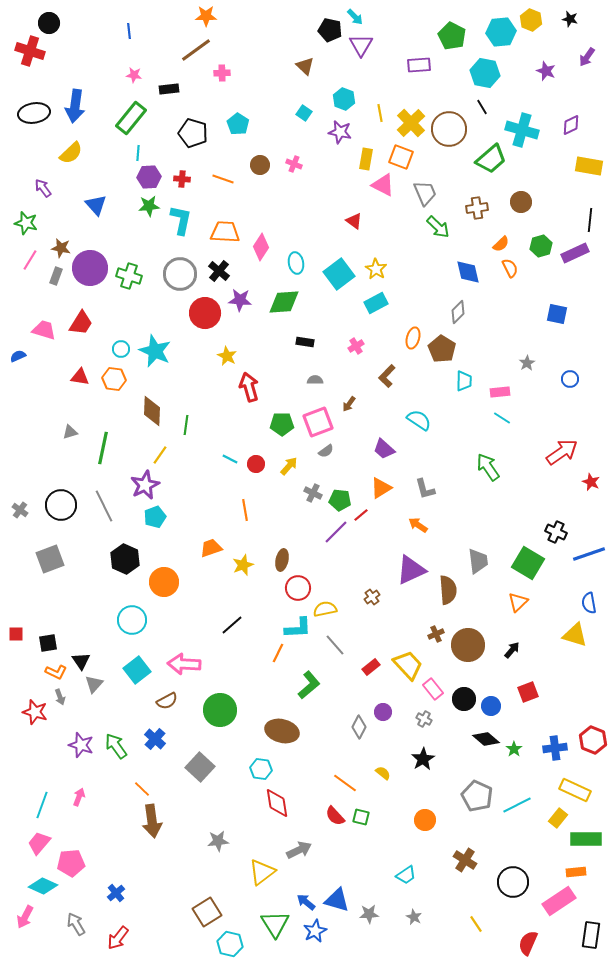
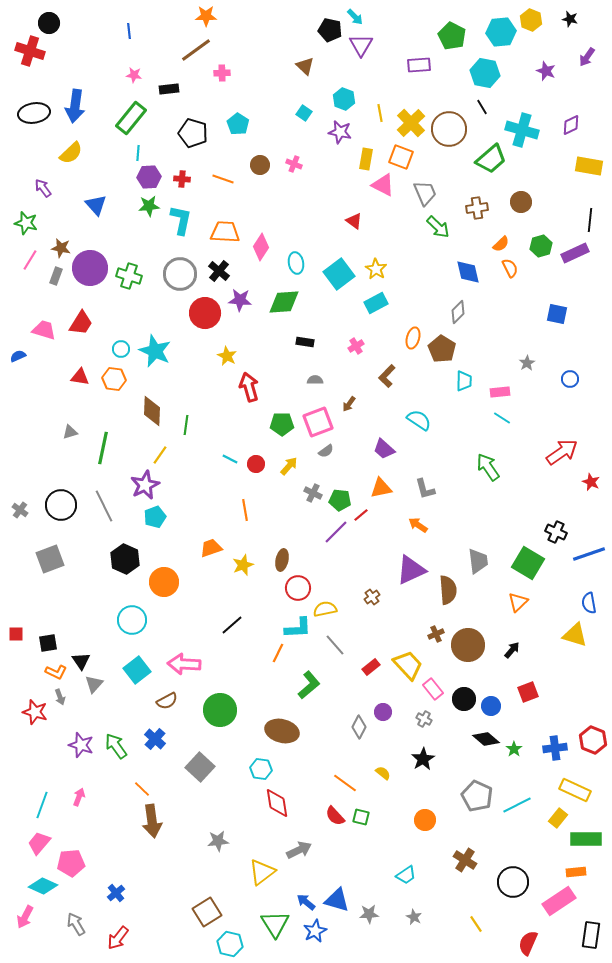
orange triangle at (381, 488): rotated 20 degrees clockwise
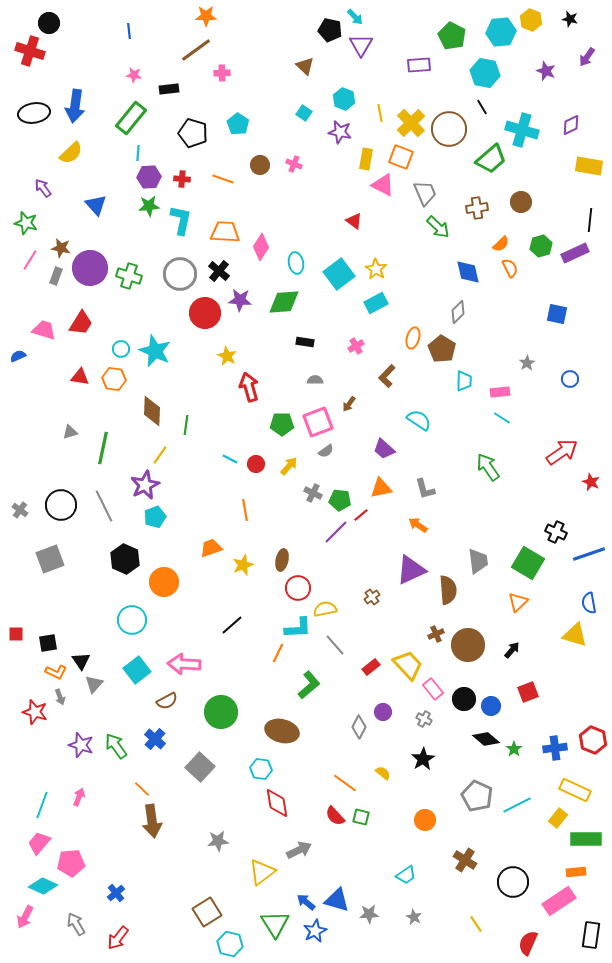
green circle at (220, 710): moved 1 px right, 2 px down
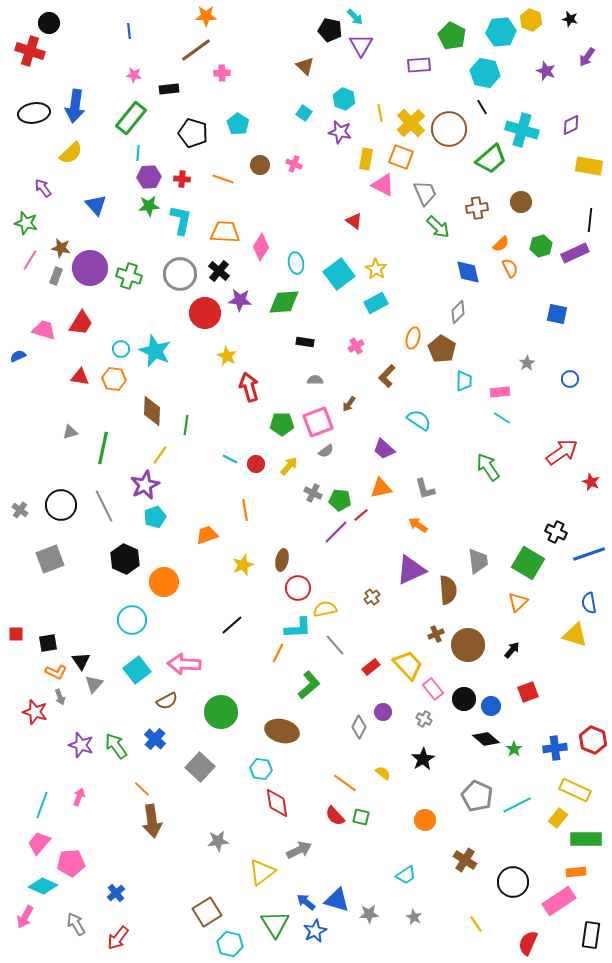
orange trapezoid at (211, 548): moved 4 px left, 13 px up
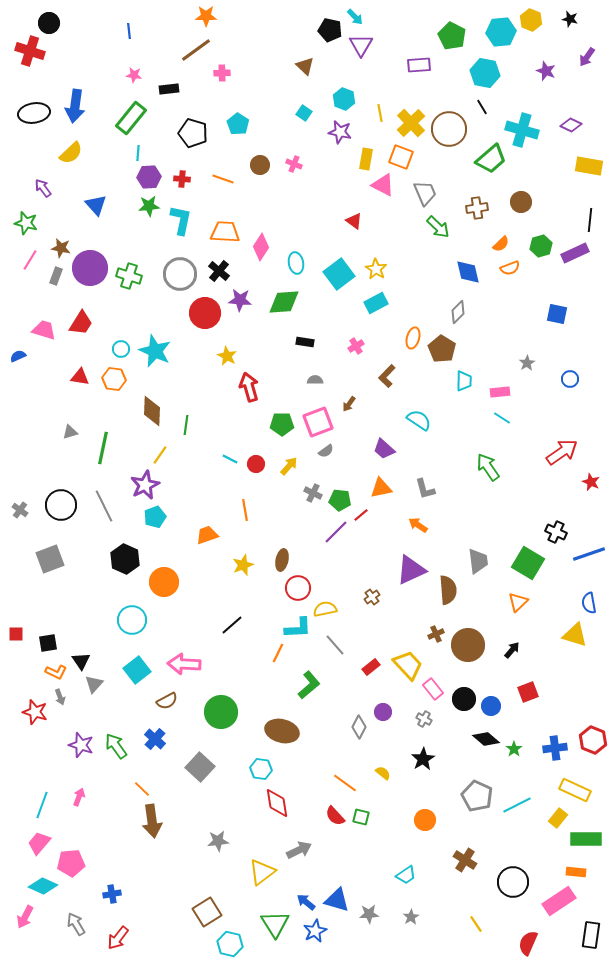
purple diamond at (571, 125): rotated 50 degrees clockwise
orange semicircle at (510, 268): rotated 96 degrees clockwise
orange rectangle at (576, 872): rotated 12 degrees clockwise
blue cross at (116, 893): moved 4 px left, 1 px down; rotated 30 degrees clockwise
gray star at (414, 917): moved 3 px left; rotated 14 degrees clockwise
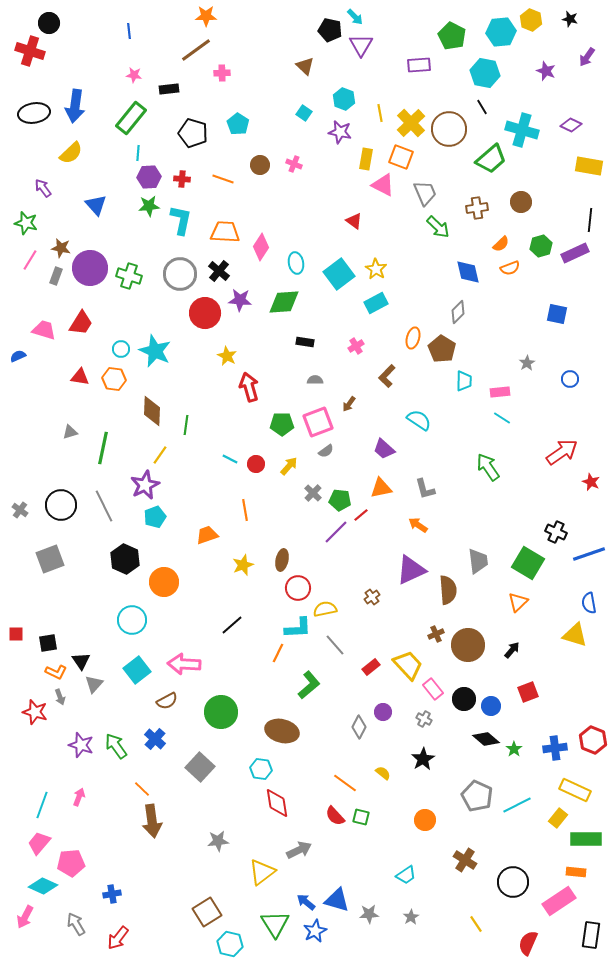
gray cross at (313, 493): rotated 18 degrees clockwise
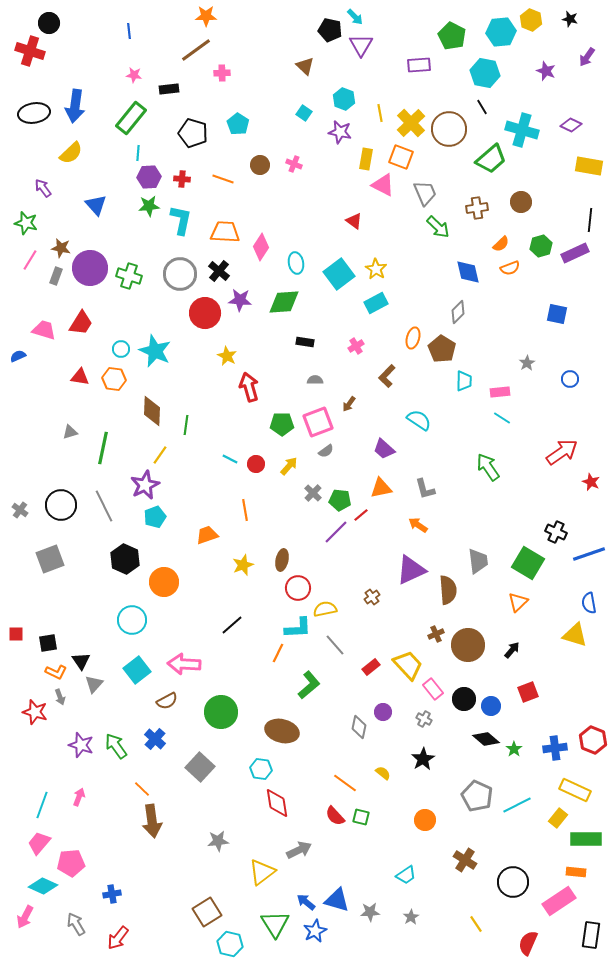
gray diamond at (359, 727): rotated 15 degrees counterclockwise
gray star at (369, 914): moved 1 px right, 2 px up
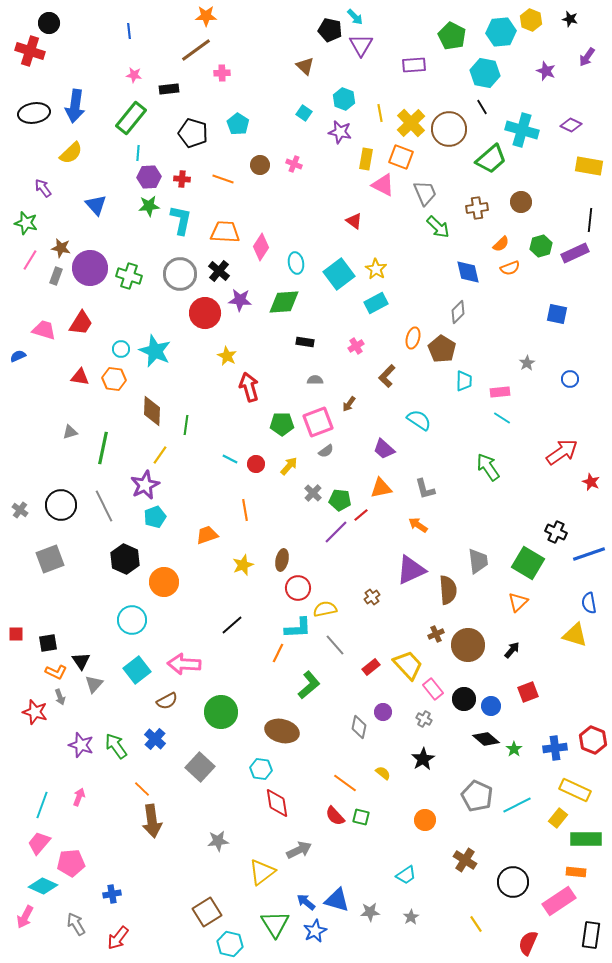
purple rectangle at (419, 65): moved 5 px left
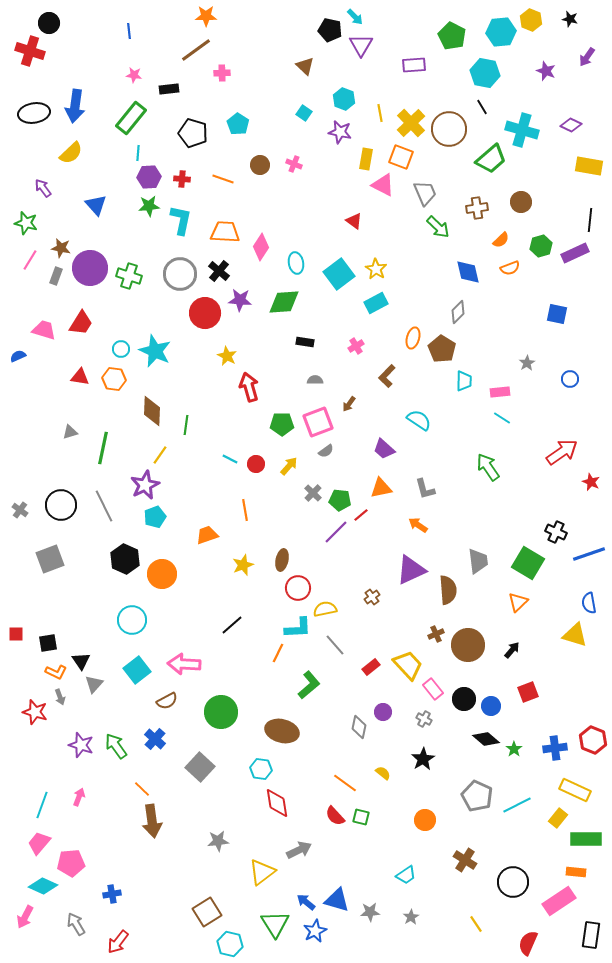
orange semicircle at (501, 244): moved 4 px up
orange circle at (164, 582): moved 2 px left, 8 px up
red arrow at (118, 938): moved 4 px down
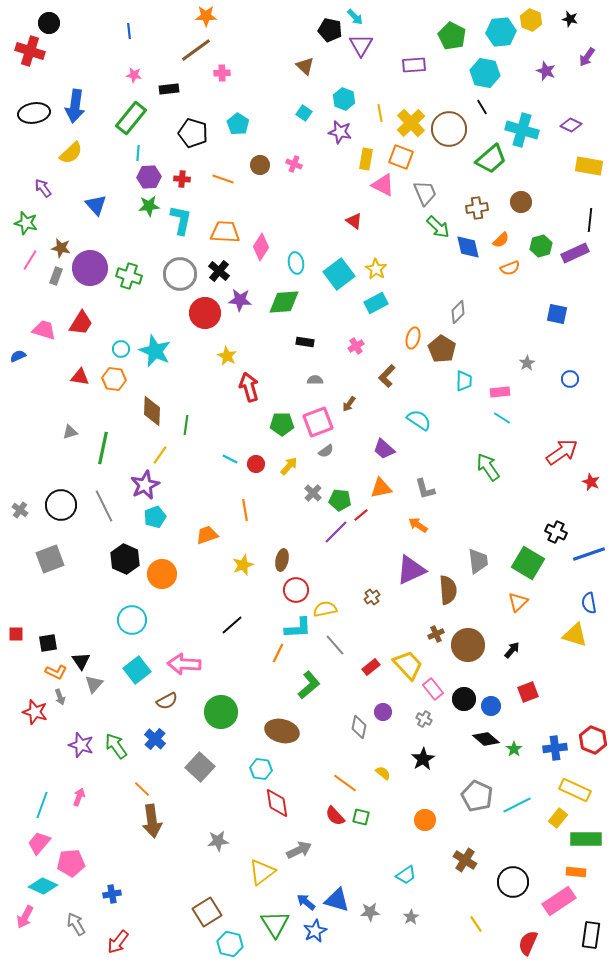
blue diamond at (468, 272): moved 25 px up
red circle at (298, 588): moved 2 px left, 2 px down
